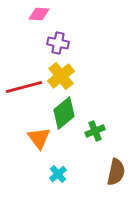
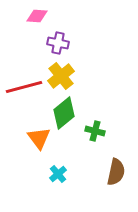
pink diamond: moved 2 px left, 2 px down
green cross: rotated 36 degrees clockwise
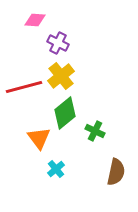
pink diamond: moved 2 px left, 4 px down
purple cross: rotated 15 degrees clockwise
green diamond: moved 1 px right
green cross: rotated 12 degrees clockwise
cyan cross: moved 2 px left, 5 px up
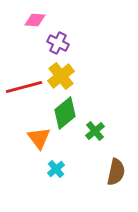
green cross: rotated 24 degrees clockwise
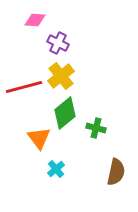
green cross: moved 1 px right, 3 px up; rotated 36 degrees counterclockwise
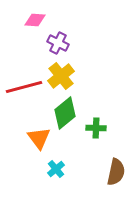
green cross: rotated 12 degrees counterclockwise
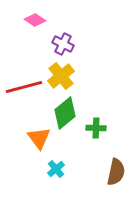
pink diamond: rotated 30 degrees clockwise
purple cross: moved 5 px right, 1 px down
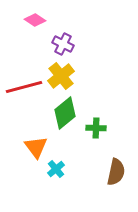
orange triangle: moved 3 px left, 9 px down
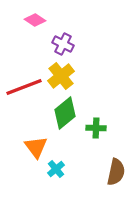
red line: rotated 6 degrees counterclockwise
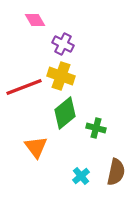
pink diamond: rotated 25 degrees clockwise
yellow cross: rotated 32 degrees counterclockwise
green cross: rotated 12 degrees clockwise
cyan cross: moved 25 px right, 7 px down
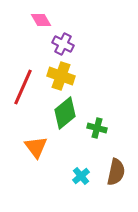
pink diamond: moved 6 px right
red line: moved 1 px left; rotated 45 degrees counterclockwise
green cross: moved 1 px right
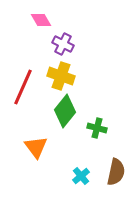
green diamond: moved 2 px up; rotated 12 degrees counterclockwise
